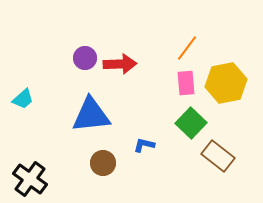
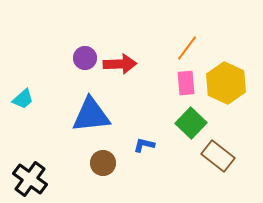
yellow hexagon: rotated 24 degrees counterclockwise
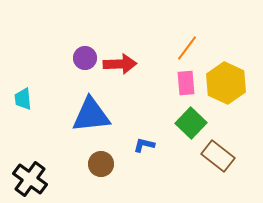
cyan trapezoid: rotated 125 degrees clockwise
brown circle: moved 2 px left, 1 px down
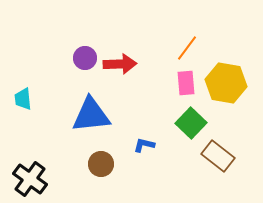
yellow hexagon: rotated 15 degrees counterclockwise
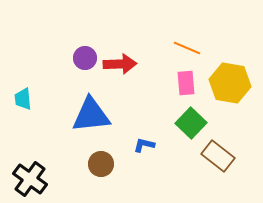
orange line: rotated 76 degrees clockwise
yellow hexagon: moved 4 px right
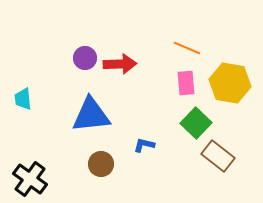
green square: moved 5 px right
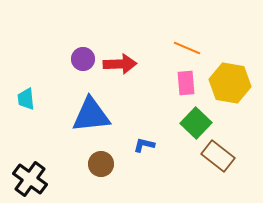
purple circle: moved 2 px left, 1 px down
cyan trapezoid: moved 3 px right
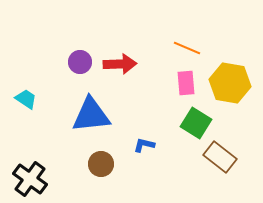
purple circle: moved 3 px left, 3 px down
cyan trapezoid: rotated 130 degrees clockwise
green square: rotated 12 degrees counterclockwise
brown rectangle: moved 2 px right, 1 px down
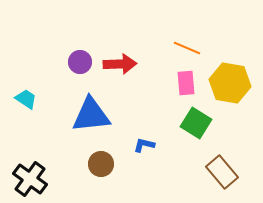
brown rectangle: moved 2 px right, 15 px down; rotated 12 degrees clockwise
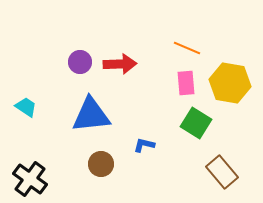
cyan trapezoid: moved 8 px down
